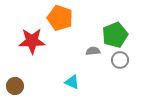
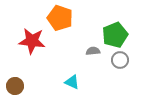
red star: rotated 8 degrees clockwise
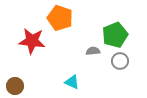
gray circle: moved 1 px down
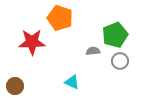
red star: moved 1 px down; rotated 8 degrees counterclockwise
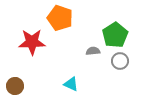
green pentagon: rotated 10 degrees counterclockwise
cyan triangle: moved 1 px left, 2 px down
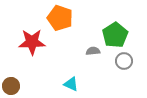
gray circle: moved 4 px right
brown circle: moved 4 px left
